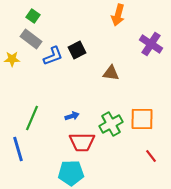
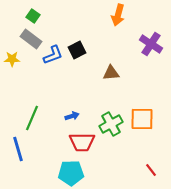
blue L-shape: moved 1 px up
brown triangle: rotated 12 degrees counterclockwise
red line: moved 14 px down
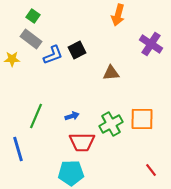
green line: moved 4 px right, 2 px up
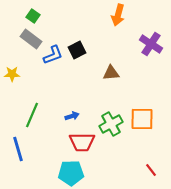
yellow star: moved 15 px down
green line: moved 4 px left, 1 px up
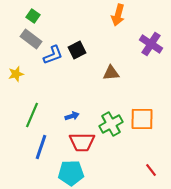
yellow star: moved 4 px right; rotated 14 degrees counterclockwise
blue line: moved 23 px right, 2 px up; rotated 35 degrees clockwise
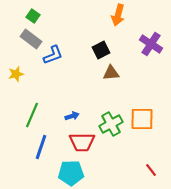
black square: moved 24 px right
